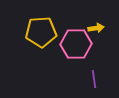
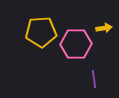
yellow arrow: moved 8 px right
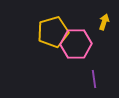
yellow arrow: moved 6 px up; rotated 63 degrees counterclockwise
yellow pentagon: moved 12 px right; rotated 12 degrees counterclockwise
